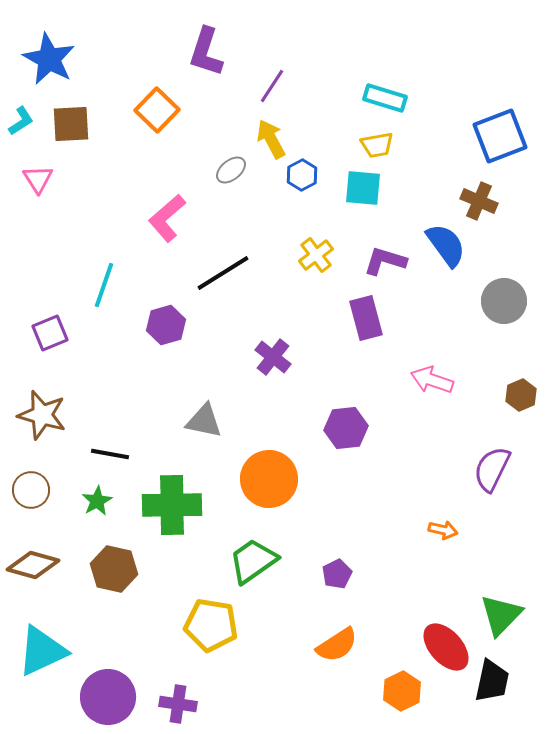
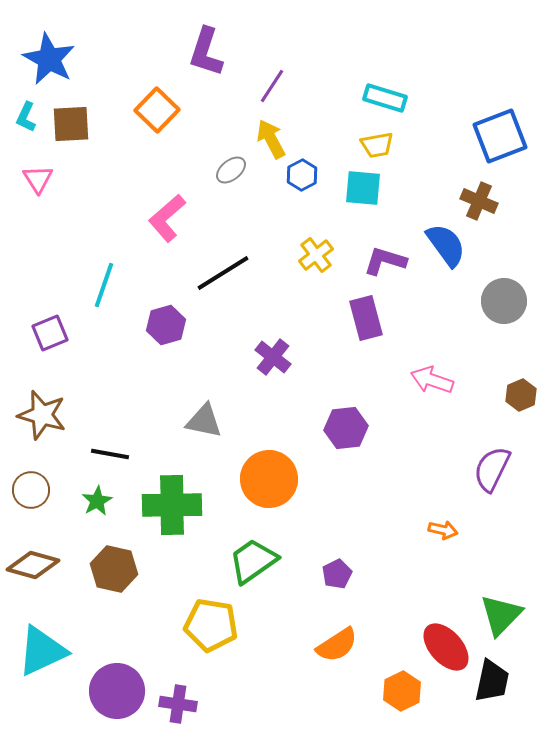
cyan L-shape at (21, 121): moved 5 px right, 4 px up; rotated 148 degrees clockwise
purple circle at (108, 697): moved 9 px right, 6 px up
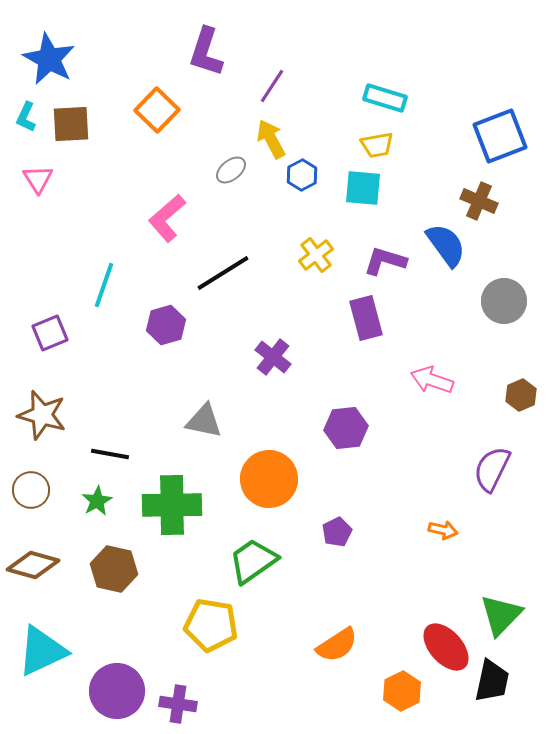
purple pentagon at (337, 574): moved 42 px up
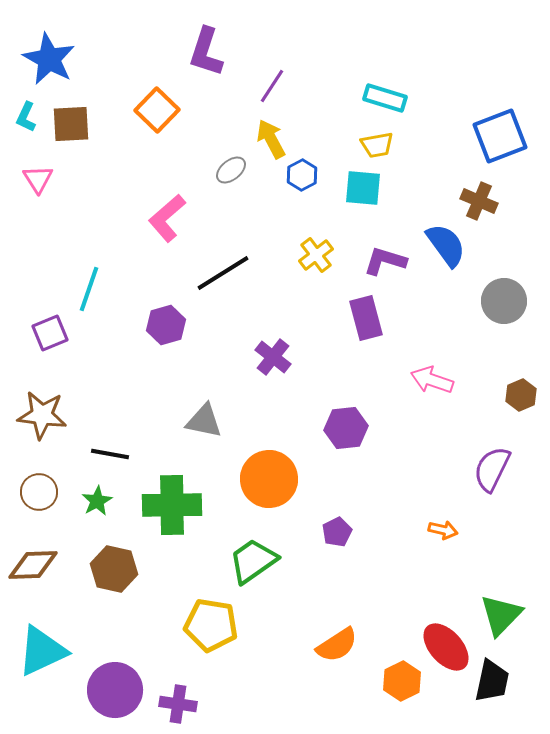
cyan line at (104, 285): moved 15 px left, 4 px down
brown star at (42, 415): rotated 9 degrees counterclockwise
brown circle at (31, 490): moved 8 px right, 2 px down
brown diamond at (33, 565): rotated 18 degrees counterclockwise
purple circle at (117, 691): moved 2 px left, 1 px up
orange hexagon at (402, 691): moved 10 px up
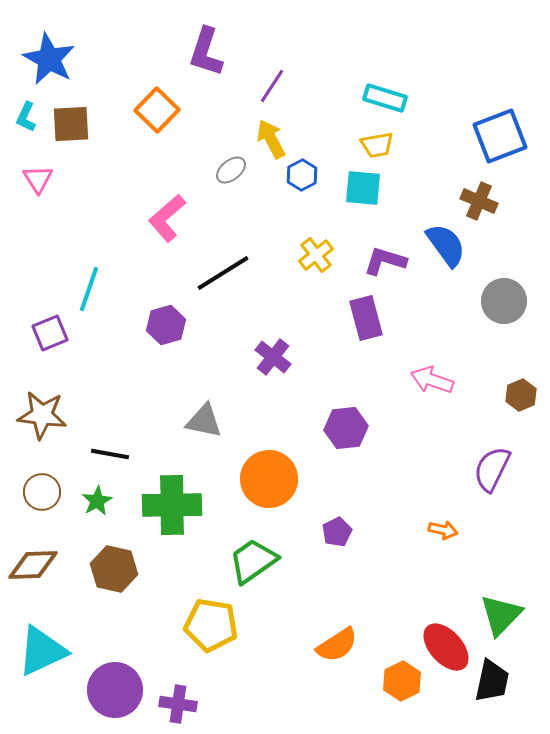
brown circle at (39, 492): moved 3 px right
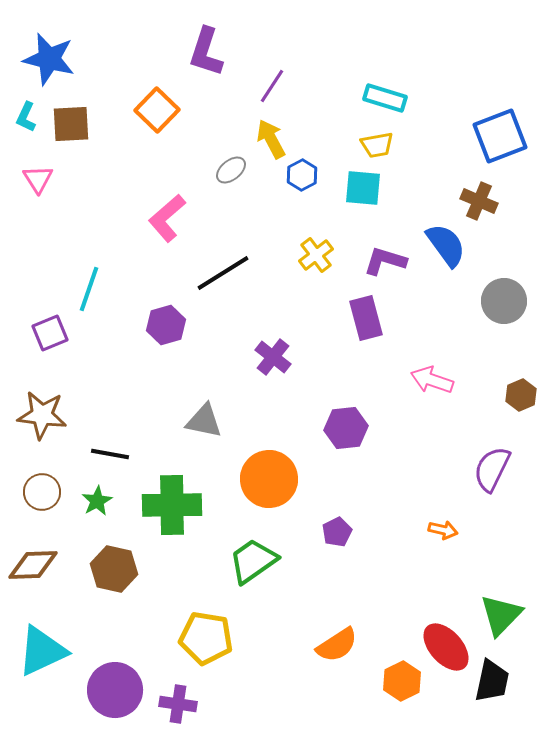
blue star at (49, 59): rotated 14 degrees counterclockwise
yellow pentagon at (211, 625): moved 5 px left, 13 px down
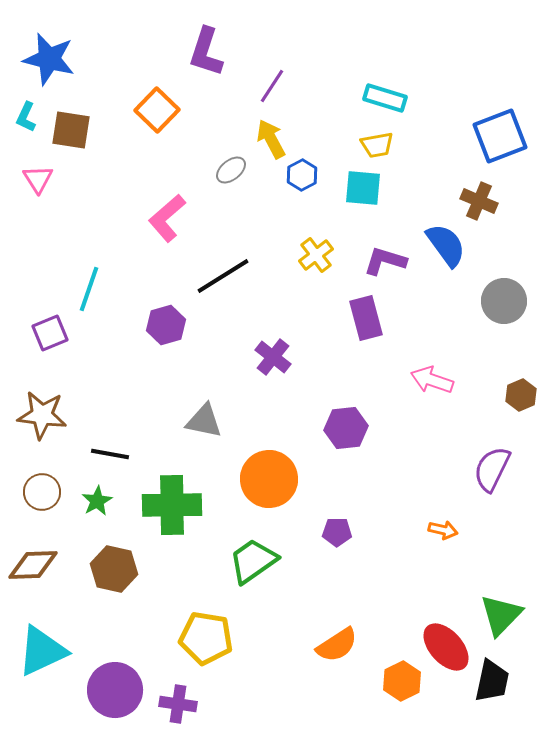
brown square at (71, 124): moved 6 px down; rotated 12 degrees clockwise
black line at (223, 273): moved 3 px down
purple pentagon at (337, 532): rotated 28 degrees clockwise
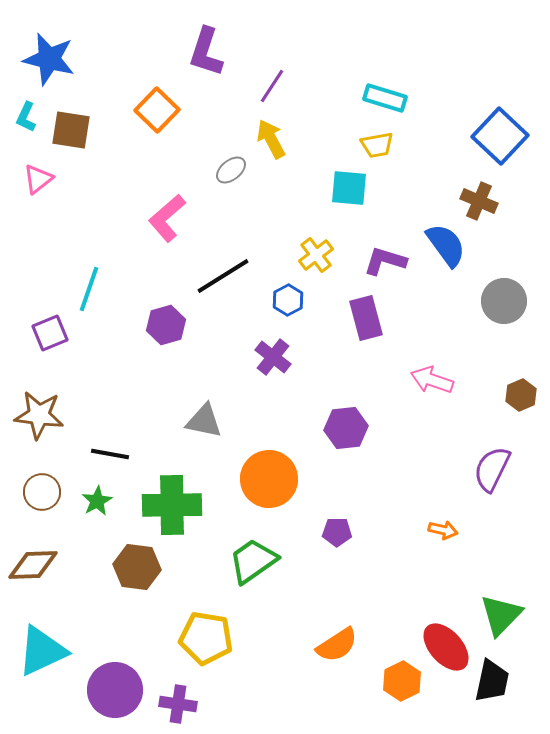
blue square at (500, 136): rotated 26 degrees counterclockwise
blue hexagon at (302, 175): moved 14 px left, 125 px down
pink triangle at (38, 179): rotated 24 degrees clockwise
cyan square at (363, 188): moved 14 px left
brown star at (42, 415): moved 3 px left
brown hexagon at (114, 569): moved 23 px right, 2 px up; rotated 6 degrees counterclockwise
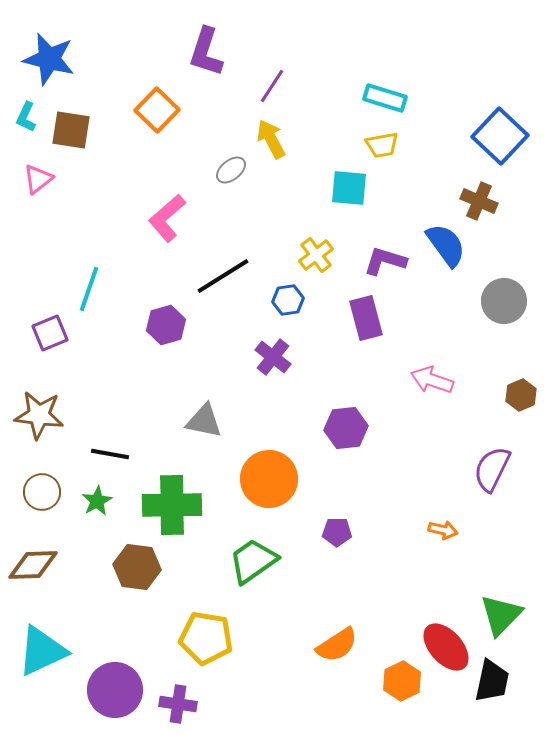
yellow trapezoid at (377, 145): moved 5 px right
blue hexagon at (288, 300): rotated 20 degrees clockwise
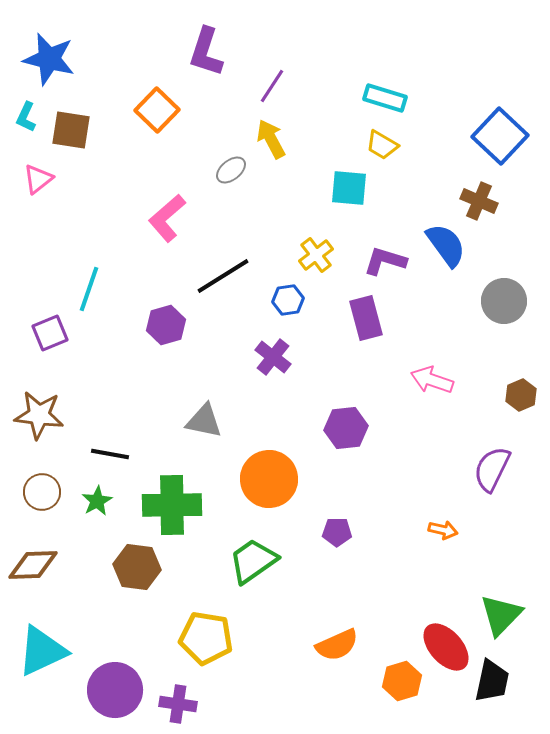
yellow trapezoid at (382, 145): rotated 40 degrees clockwise
orange semicircle at (337, 645): rotated 9 degrees clockwise
orange hexagon at (402, 681): rotated 9 degrees clockwise
